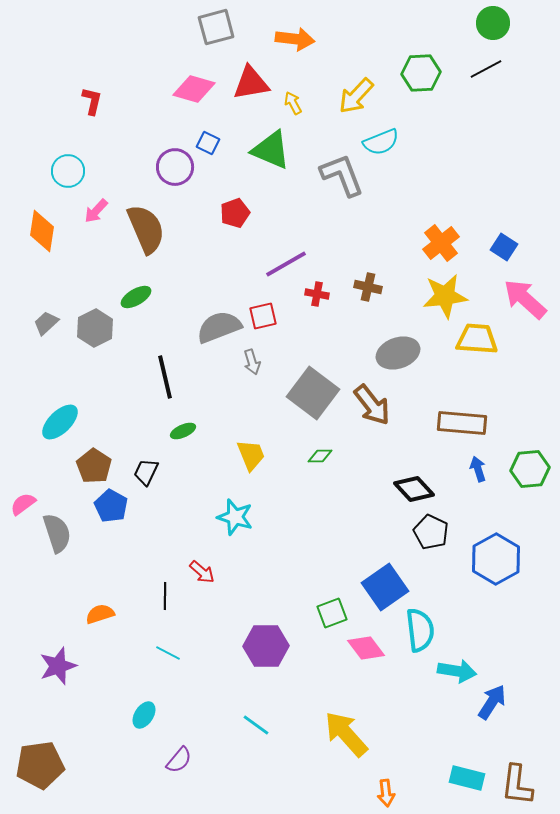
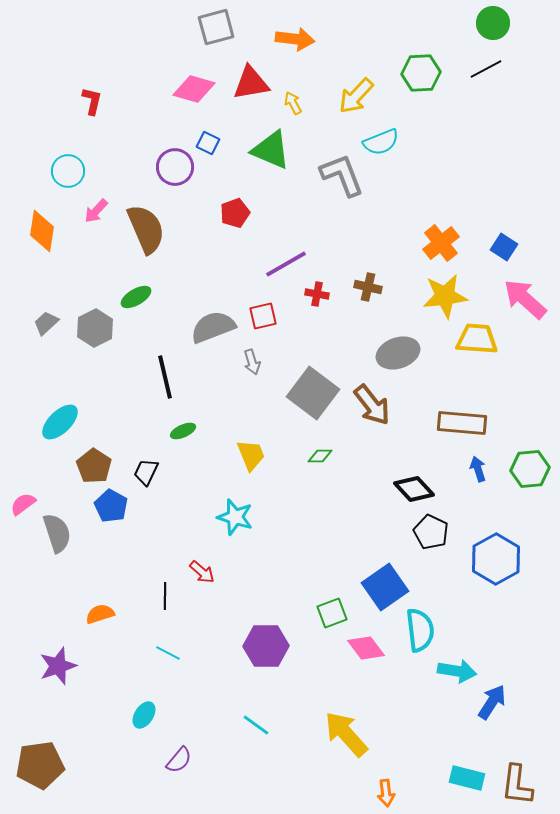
gray semicircle at (219, 327): moved 6 px left
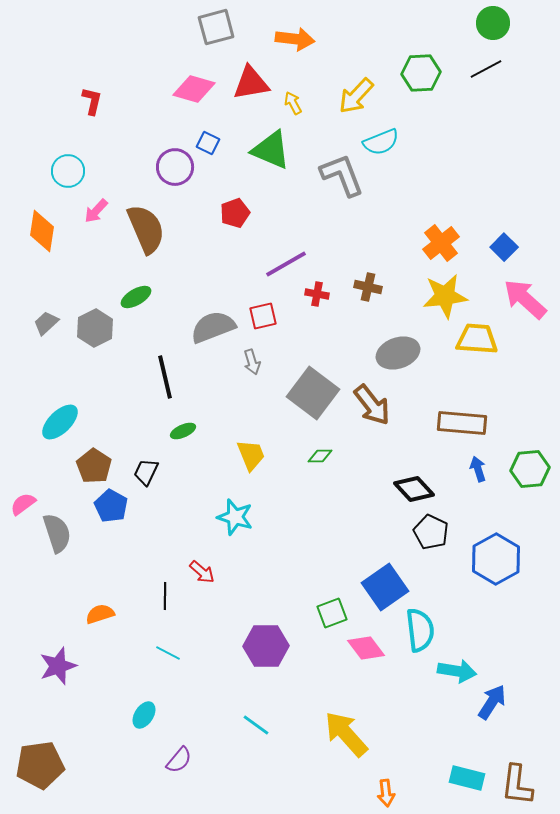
blue square at (504, 247): rotated 12 degrees clockwise
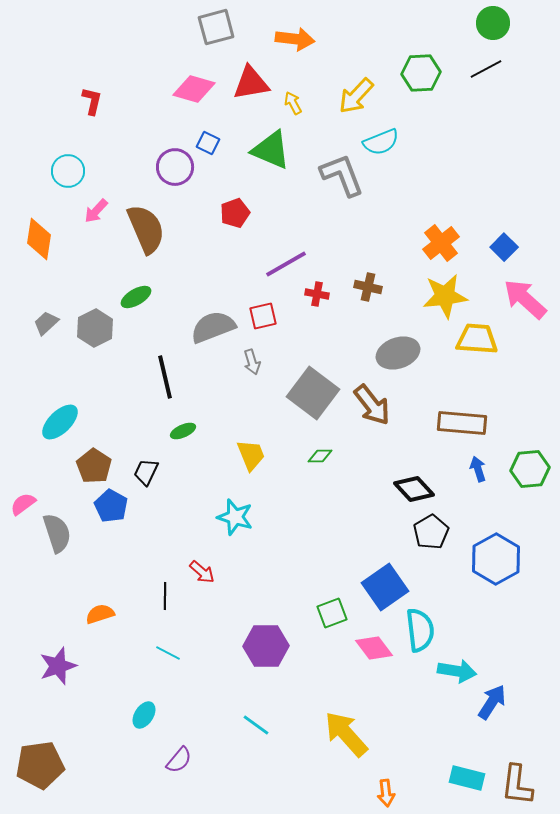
orange diamond at (42, 231): moved 3 px left, 8 px down
black pentagon at (431, 532): rotated 16 degrees clockwise
pink diamond at (366, 648): moved 8 px right
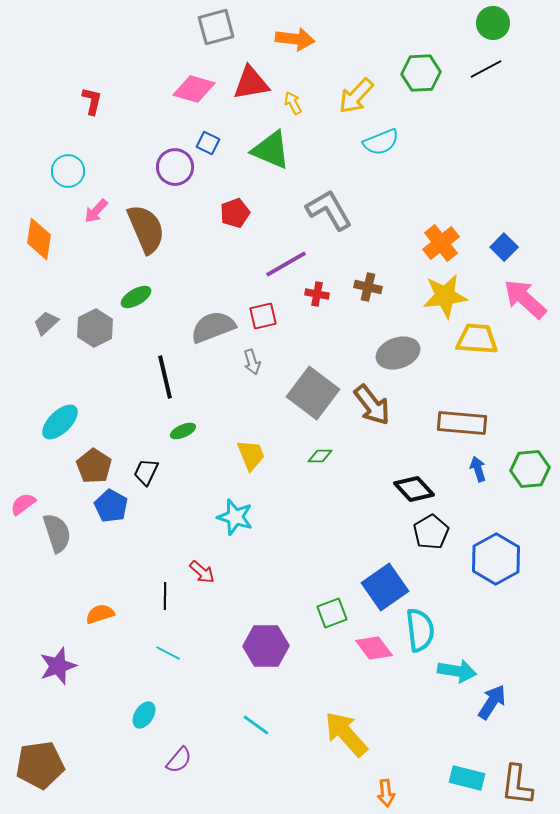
gray L-shape at (342, 175): moved 13 px left, 35 px down; rotated 9 degrees counterclockwise
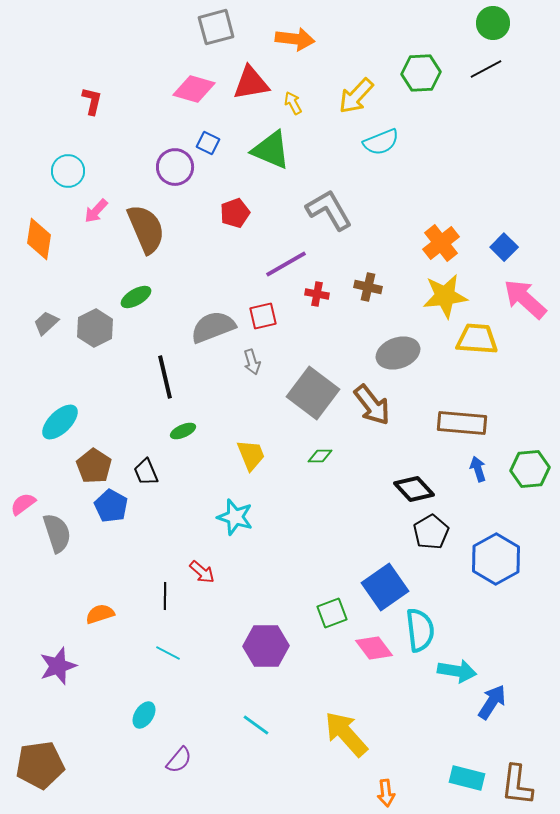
black trapezoid at (146, 472): rotated 48 degrees counterclockwise
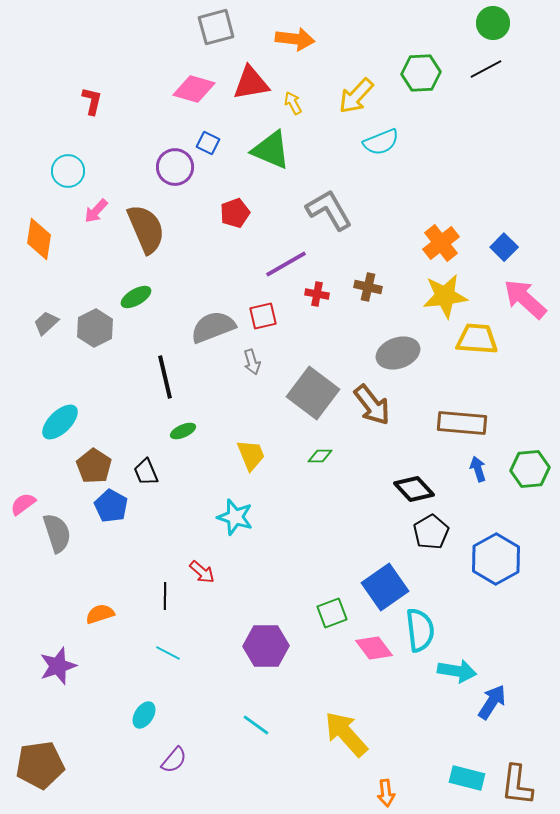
purple semicircle at (179, 760): moved 5 px left
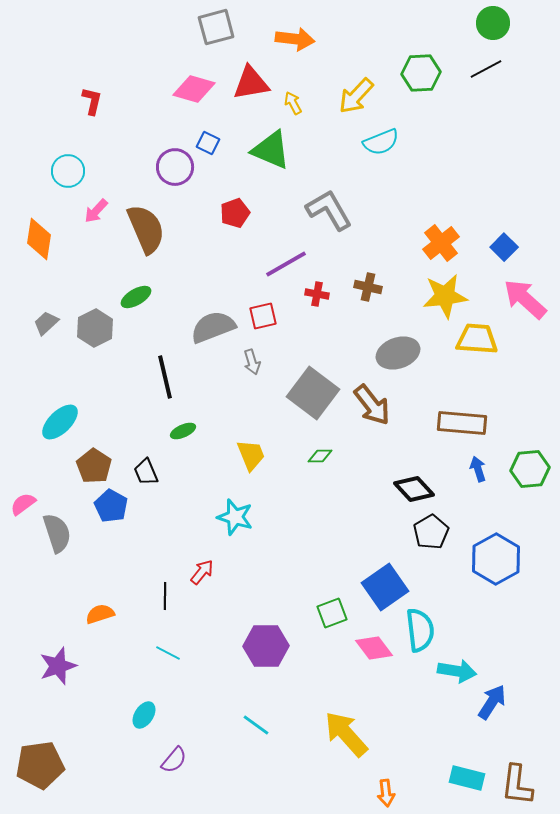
red arrow at (202, 572): rotated 92 degrees counterclockwise
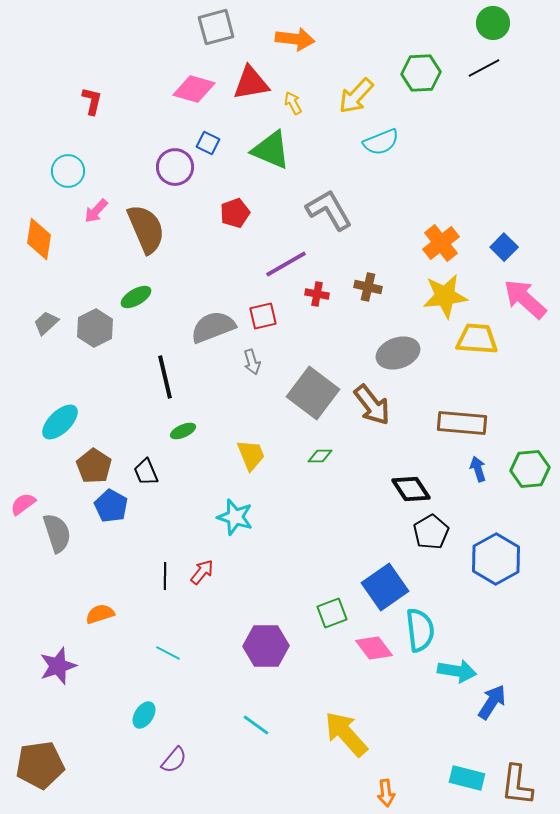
black line at (486, 69): moved 2 px left, 1 px up
black diamond at (414, 489): moved 3 px left; rotated 9 degrees clockwise
black line at (165, 596): moved 20 px up
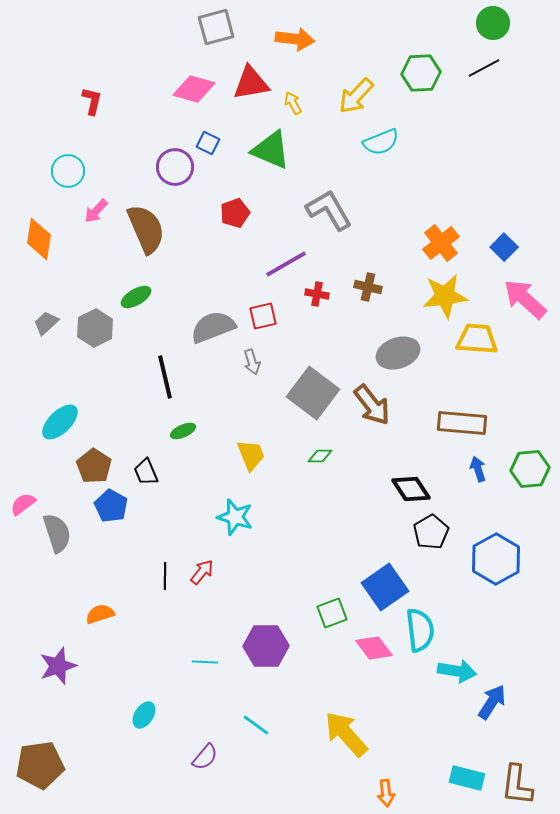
cyan line at (168, 653): moved 37 px right, 9 px down; rotated 25 degrees counterclockwise
purple semicircle at (174, 760): moved 31 px right, 3 px up
